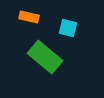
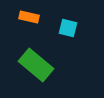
green rectangle: moved 9 px left, 8 px down
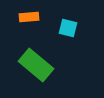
orange rectangle: rotated 18 degrees counterclockwise
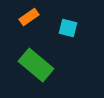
orange rectangle: rotated 30 degrees counterclockwise
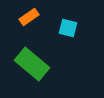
green rectangle: moved 4 px left, 1 px up
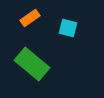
orange rectangle: moved 1 px right, 1 px down
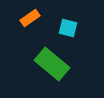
green rectangle: moved 20 px right
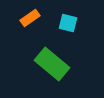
cyan square: moved 5 px up
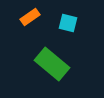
orange rectangle: moved 1 px up
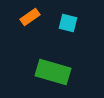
green rectangle: moved 1 px right, 8 px down; rotated 24 degrees counterclockwise
